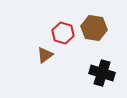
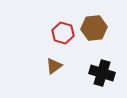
brown hexagon: rotated 15 degrees counterclockwise
brown triangle: moved 9 px right, 11 px down
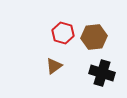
brown hexagon: moved 9 px down
